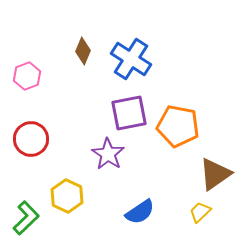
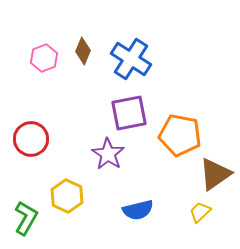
pink hexagon: moved 17 px right, 18 px up
orange pentagon: moved 2 px right, 9 px down
blue semicircle: moved 2 px left, 2 px up; rotated 20 degrees clockwise
green L-shape: rotated 16 degrees counterclockwise
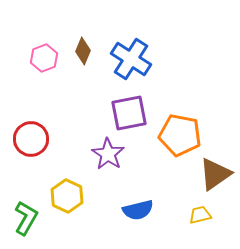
yellow trapezoid: moved 3 px down; rotated 30 degrees clockwise
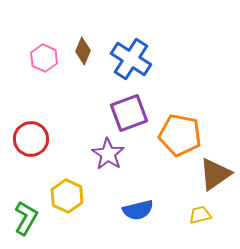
pink hexagon: rotated 16 degrees counterclockwise
purple square: rotated 9 degrees counterclockwise
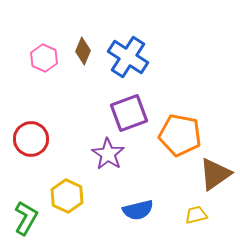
blue cross: moved 3 px left, 2 px up
yellow trapezoid: moved 4 px left
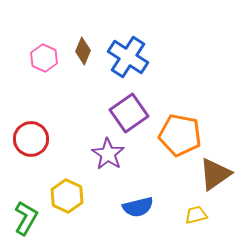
purple square: rotated 15 degrees counterclockwise
blue semicircle: moved 3 px up
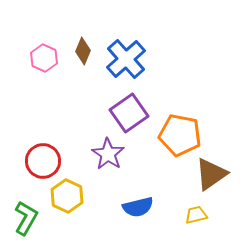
blue cross: moved 2 px left, 2 px down; rotated 15 degrees clockwise
red circle: moved 12 px right, 22 px down
brown triangle: moved 4 px left
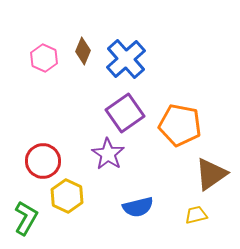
purple square: moved 4 px left
orange pentagon: moved 10 px up
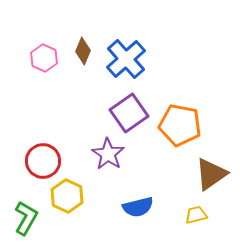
purple square: moved 4 px right
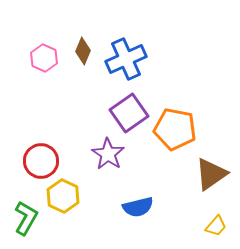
blue cross: rotated 18 degrees clockwise
orange pentagon: moved 5 px left, 4 px down
red circle: moved 2 px left
yellow hexagon: moved 4 px left
yellow trapezoid: moved 20 px right, 11 px down; rotated 145 degrees clockwise
